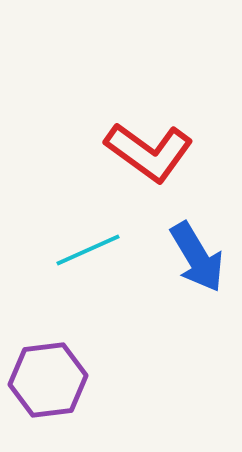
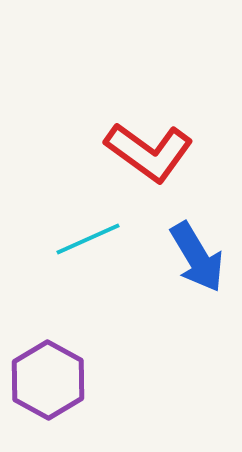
cyan line: moved 11 px up
purple hexagon: rotated 24 degrees counterclockwise
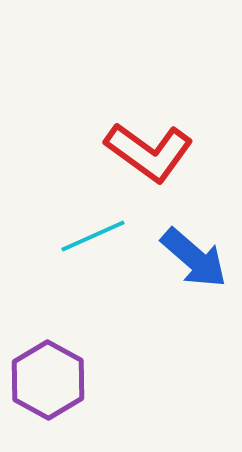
cyan line: moved 5 px right, 3 px up
blue arrow: moved 3 px left, 1 px down; rotated 18 degrees counterclockwise
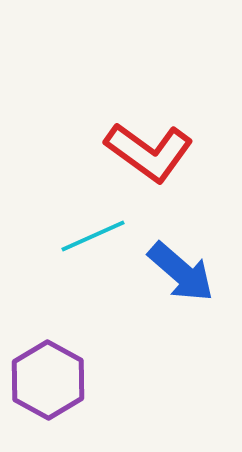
blue arrow: moved 13 px left, 14 px down
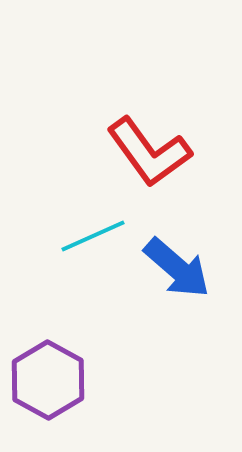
red L-shape: rotated 18 degrees clockwise
blue arrow: moved 4 px left, 4 px up
